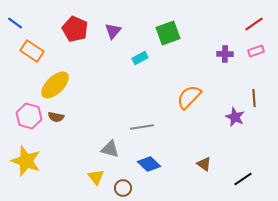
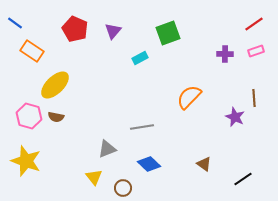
gray triangle: moved 3 px left; rotated 36 degrees counterclockwise
yellow triangle: moved 2 px left
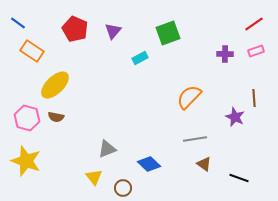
blue line: moved 3 px right
pink hexagon: moved 2 px left, 2 px down
gray line: moved 53 px right, 12 px down
black line: moved 4 px left, 1 px up; rotated 54 degrees clockwise
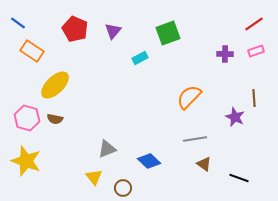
brown semicircle: moved 1 px left, 2 px down
blue diamond: moved 3 px up
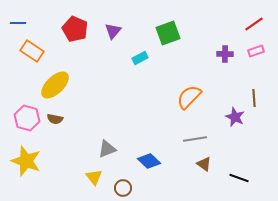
blue line: rotated 35 degrees counterclockwise
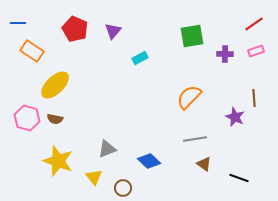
green square: moved 24 px right, 3 px down; rotated 10 degrees clockwise
yellow star: moved 32 px right
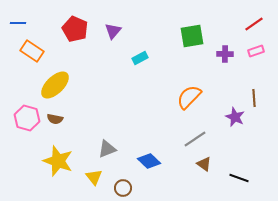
gray line: rotated 25 degrees counterclockwise
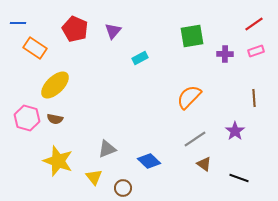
orange rectangle: moved 3 px right, 3 px up
purple star: moved 14 px down; rotated 12 degrees clockwise
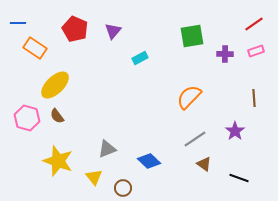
brown semicircle: moved 2 px right, 3 px up; rotated 42 degrees clockwise
